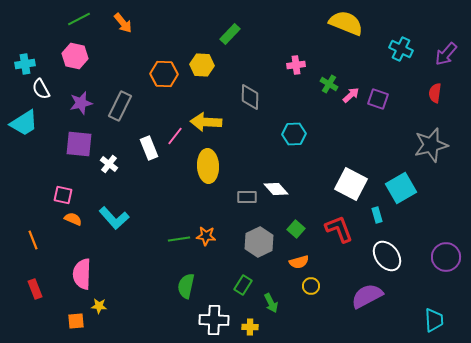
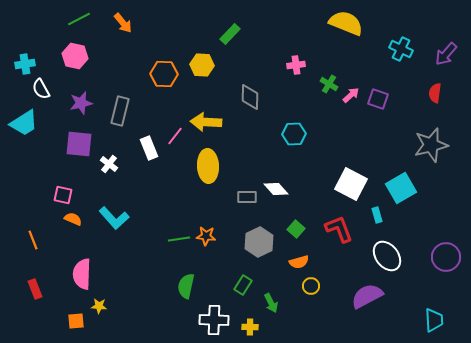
gray rectangle at (120, 106): moved 5 px down; rotated 12 degrees counterclockwise
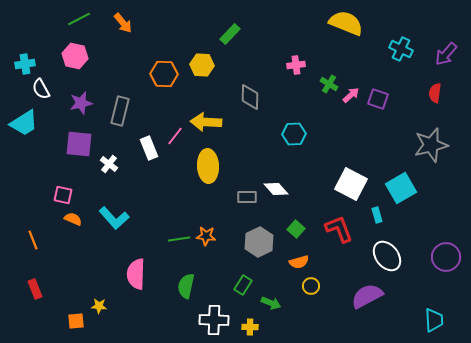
pink semicircle at (82, 274): moved 54 px right
green arrow at (271, 303): rotated 42 degrees counterclockwise
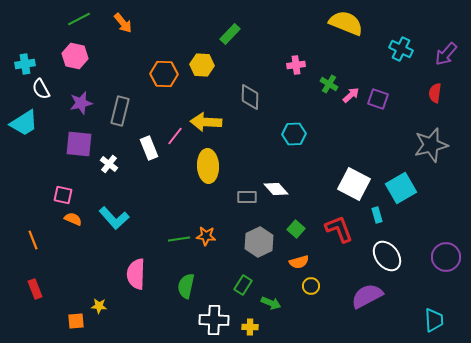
white square at (351, 184): moved 3 px right
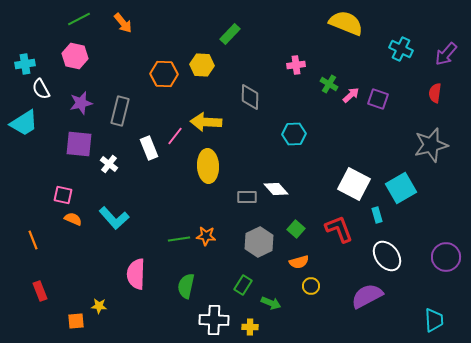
red rectangle at (35, 289): moved 5 px right, 2 px down
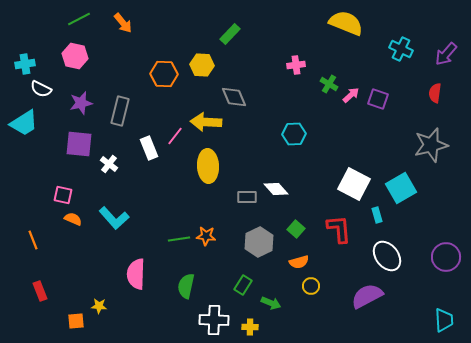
white semicircle at (41, 89): rotated 35 degrees counterclockwise
gray diamond at (250, 97): moved 16 px left; rotated 24 degrees counterclockwise
red L-shape at (339, 229): rotated 16 degrees clockwise
cyan trapezoid at (434, 320): moved 10 px right
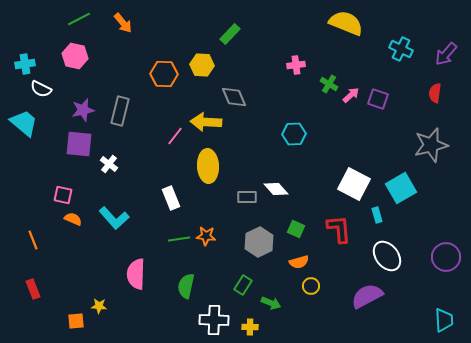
purple star at (81, 103): moved 2 px right, 7 px down
cyan trapezoid at (24, 123): rotated 108 degrees counterclockwise
white rectangle at (149, 148): moved 22 px right, 50 px down
green square at (296, 229): rotated 18 degrees counterclockwise
red rectangle at (40, 291): moved 7 px left, 2 px up
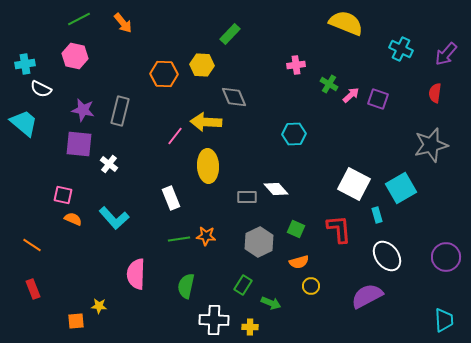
purple star at (83, 110): rotated 25 degrees clockwise
orange line at (33, 240): moved 1 px left, 5 px down; rotated 36 degrees counterclockwise
